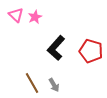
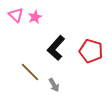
brown line: moved 2 px left, 11 px up; rotated 15 degrees counterclockwise
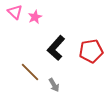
pink triangle: moved 1 px left, 3 px up
red pentagon: rotated 25 degrees counterclockwise
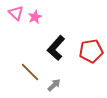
pink triangle: moved 1 px right, 1 px down
gray arrow: rotated 104 degrees counterclockwise
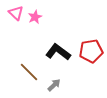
black L-shape: moved 2 px right, 4 px down; rotated 85 degrees clockwise
brown line: moved 1 px left
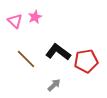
pink triangle: moved 1 px left, 8 px down
red pentagon: moved 5 px left, 10 px down
brown line: moved 3 px left, 13 px up
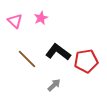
pink star: moved 6 px right, 1 px down
brown line: moved 1 px right
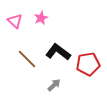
red pentagon: moved 2 px right, 3 px down
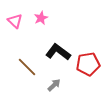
brown line: moved 8 px down
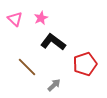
pink triangle: moved 2 px up
black L-shape: moved 5 px left, 10 px up
red pentagon: moved 3 px left; rotated 10 degrees counterclockwise
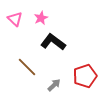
red pentagon: moved 12 px down
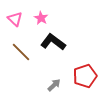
pink star: rotated 16 degrees counterclockwise
brown line: moved 6 px left, 15 px up
